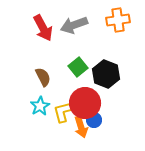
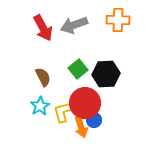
orange cross: rotated 10 degrees clockwise
green square: moved 2 px down
black hexagon: rotated 24 degrees counterclockwise
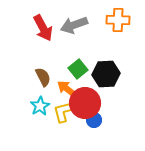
orange arrow: moved 14 px left, 38 px up; rotated 145 degrees clockwise
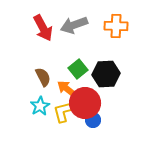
orange cross: moved 2 px left, 6 px down
blue circle: moved 1 px left
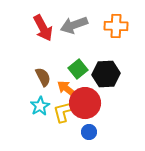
blue circle: moved 4 px left, 12 px down
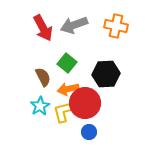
orange cross: rotated 10 degrees clockwise
green square: moved 11 px left, 6 px up; rotated 12 degrees counterclockwise
orange arrow: moved 1 px right; rotated 50 degrees counterclockwise
